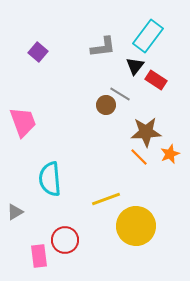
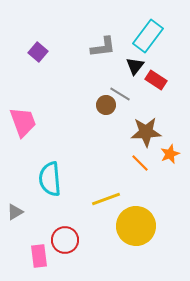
orange line: moved 1 px right, 6 px down
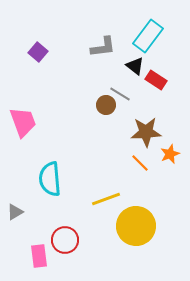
black triangle: rotated 30 degrees counterclockwise
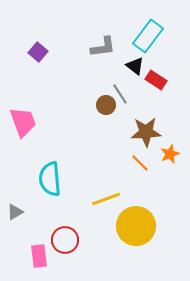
gray line: rotated 25 degrees clockwise
